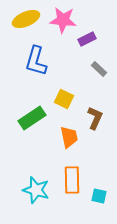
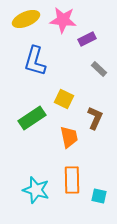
blue L-shape: moved 1 px left
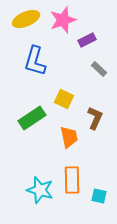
pink star: rotated 24 degrees counterclockwise
purple rectangle: moved 1 px down
cyan star: moved 4 px right
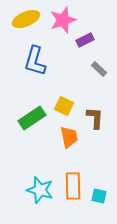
purple rectangle: moved 2 px left
yellow square: moved 7 px down
brown L-shape: rotated 20 degrees counterclockwise
orange rectangle: moved 1 px right, 6 px down
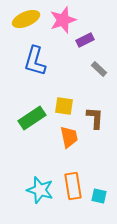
yellow square: rotated 18 degrees counterclockwise
orange rectangle: rotated 8 degrees counterclockwise
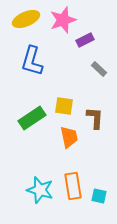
blue L-shape: moved 3 px left
